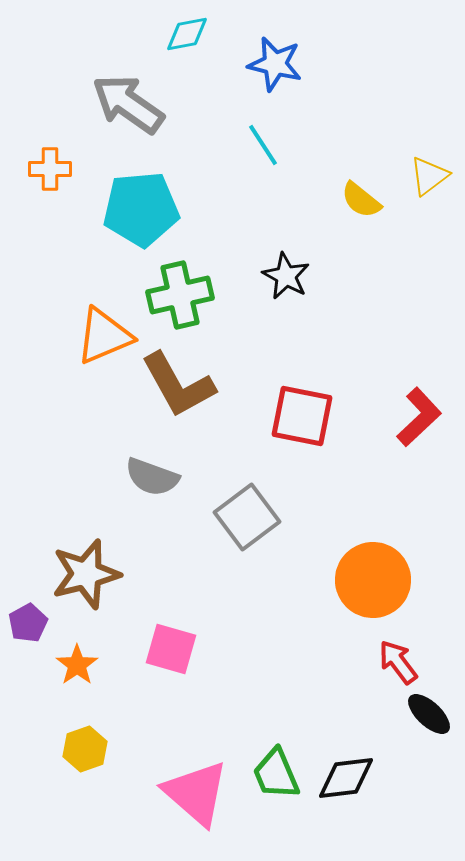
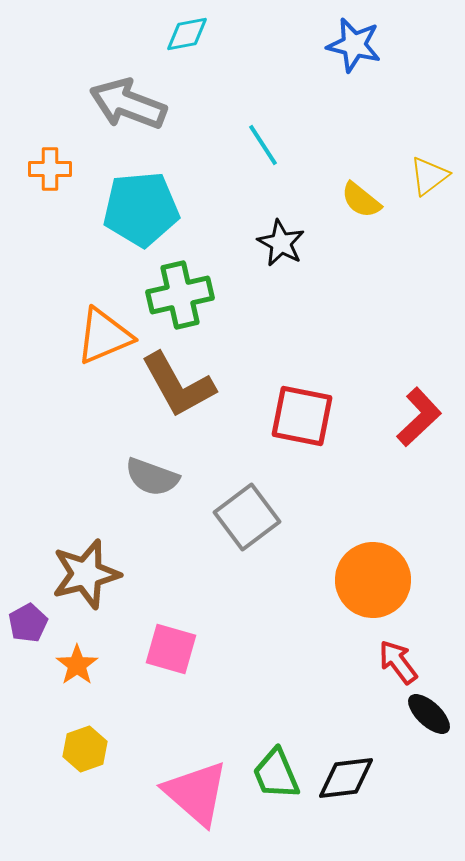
blue star: moved 79 px right, 19 px up
gray arrow: rotated 14 degrees counterclockwise
black star: moved 5 px left, 33 px up
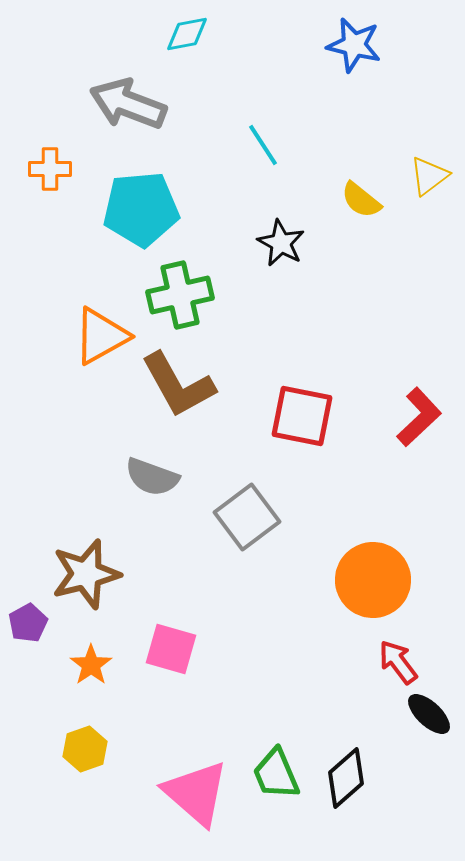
orange triangle: moved 3 px left; rotated 6 degrees counterclockwise
orange star: moved 14 px right
black diamond: rotated 34 degrees counterclockwise
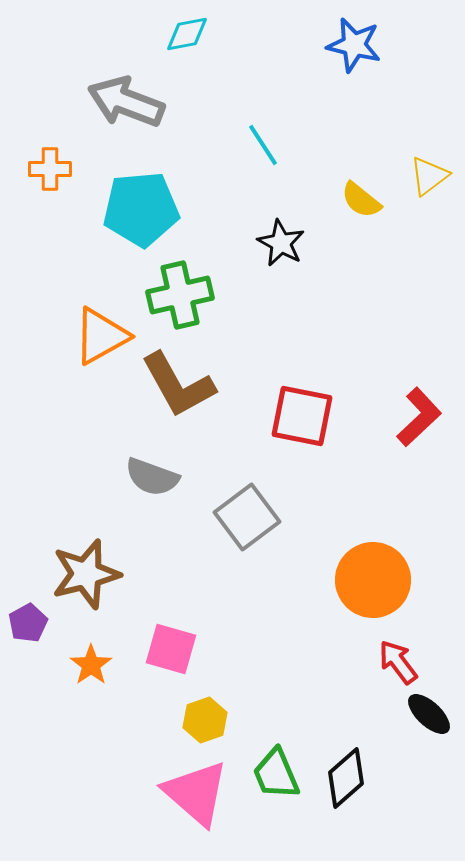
gray arrow: moved 2 px left, 2 px up
yellow hexagon: moved 120 px right, 29 px up
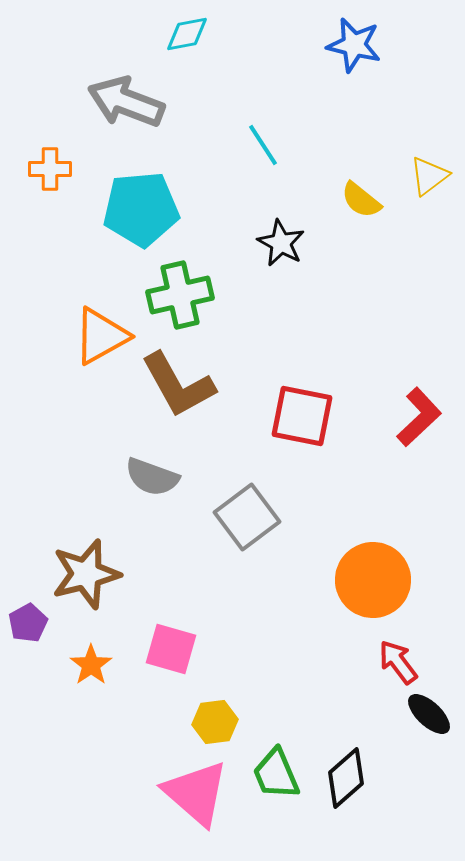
yellow hexagon: moved 10 px right, 2 px down; rotated 12 degrees clockwise
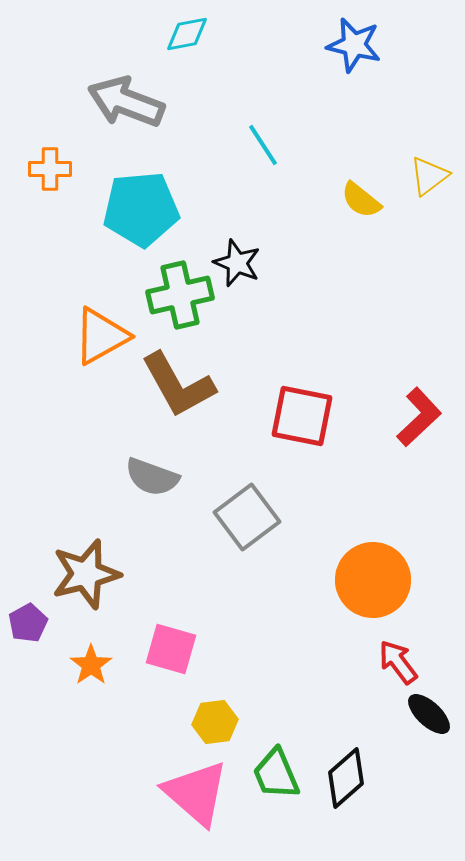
black star: moved 44 px left, 20 px down; rotated 6 degrees counterclockwise
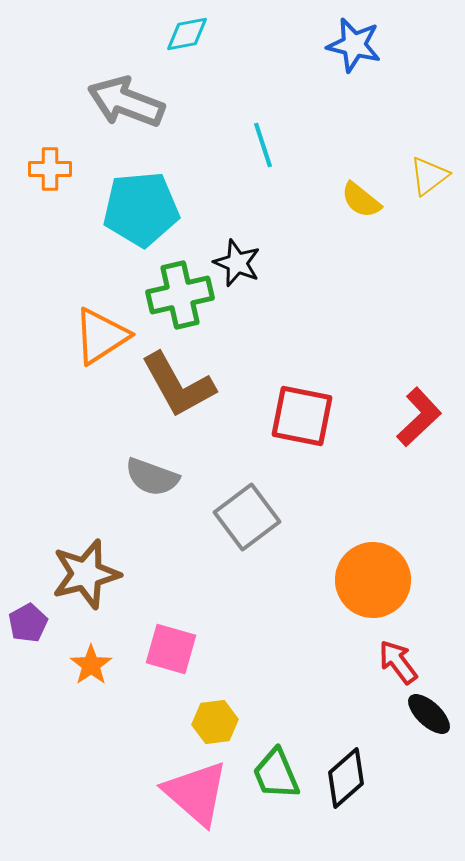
cyan line: rotated 15 degrees clockwise
orange triangle: rotated 4 degrees counterclockwise
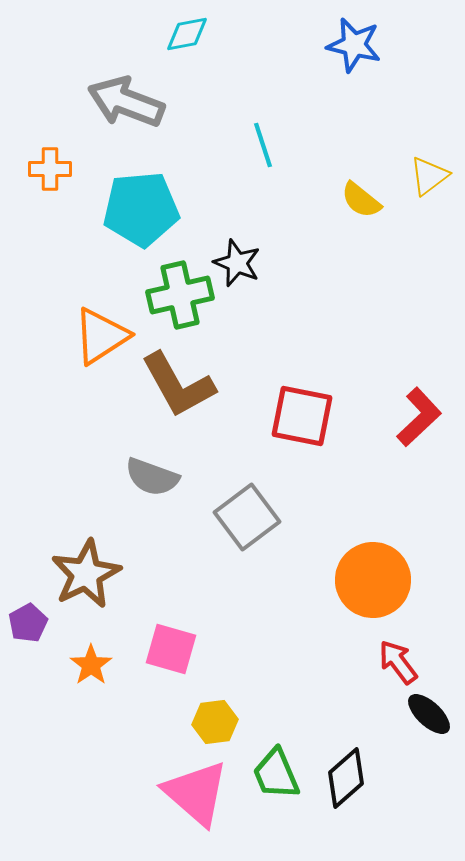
brown star: rotated 12 degrees counterclockwise
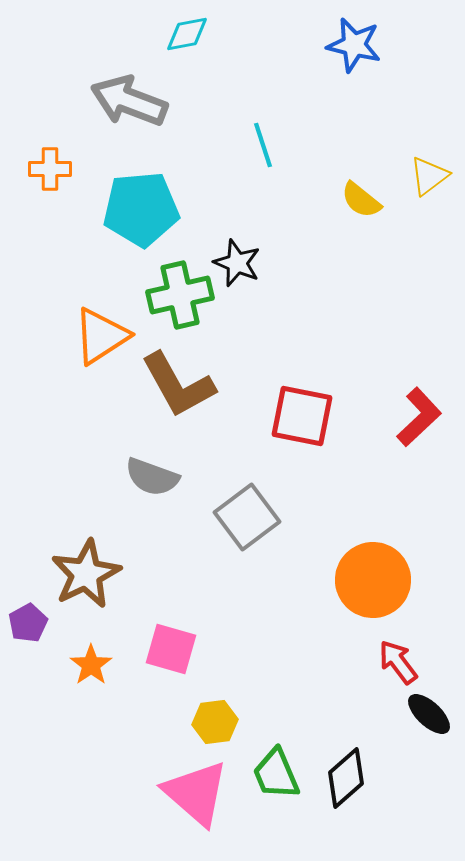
gray arrow: moved 3 px right, 1 px up
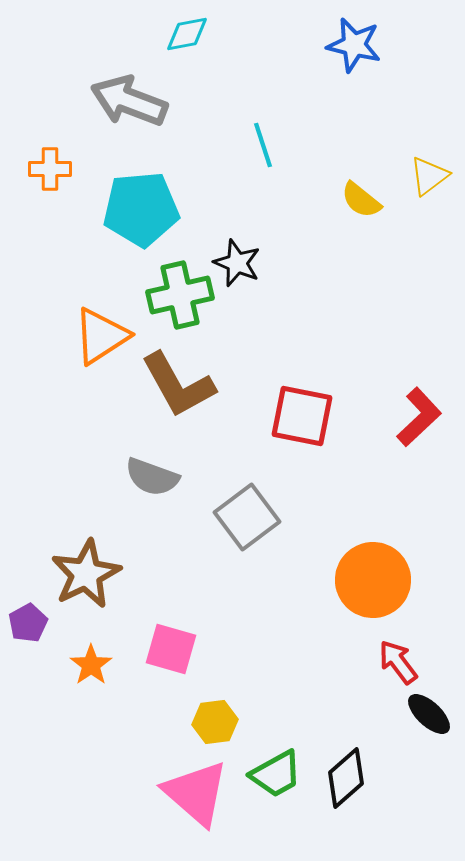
green trapezoid: rotated 96 degrees counterclockwise
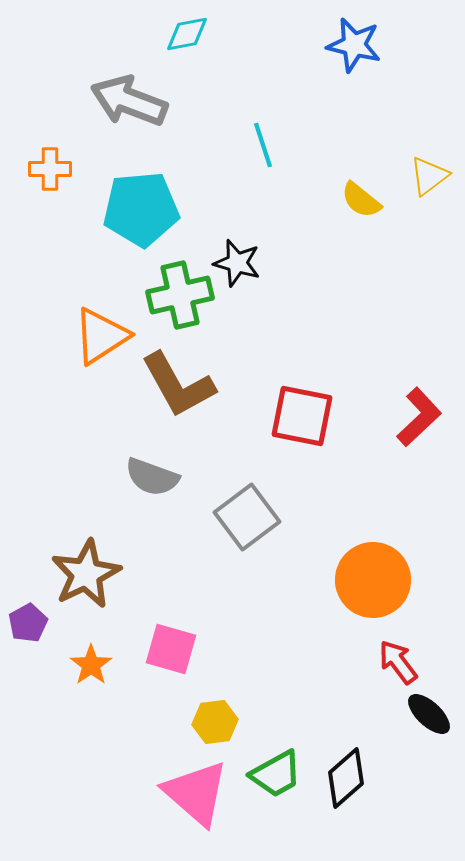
black star: rotated 6 degrees counterclockwise
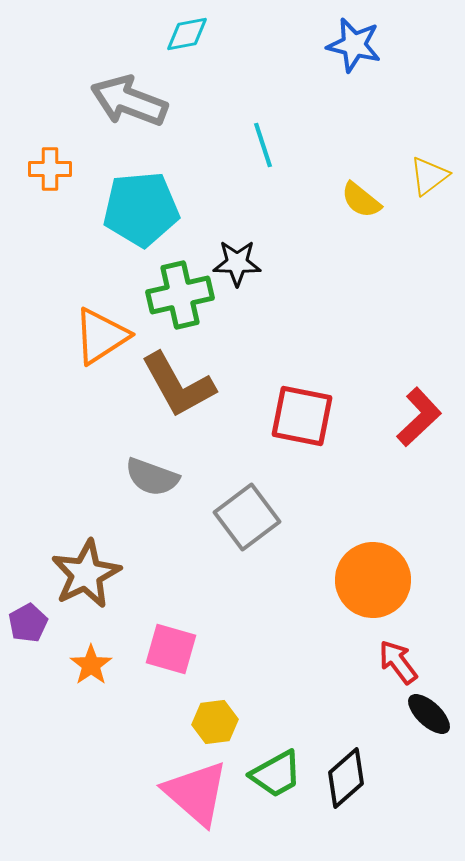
black star: rotated 15 degrees counterclockwise
